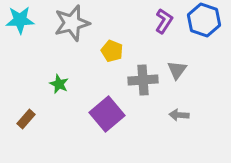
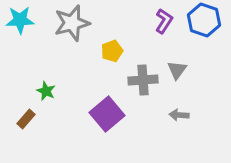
yellow pentagon: rotated 30 degrees clockwise
green star: moved 13 px left, 7 px down
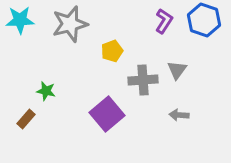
gray star: moved 2 px left, 1 px down
green star: rotated 12 degrees counterclockwise
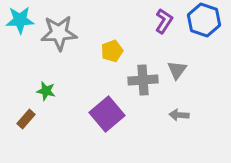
gray star: moved 11 px left, 9 px down; rotated 12 degrees clockwise
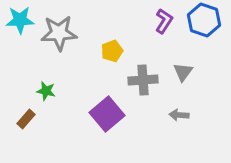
gray triangle: moved 6 px right, 2 px down
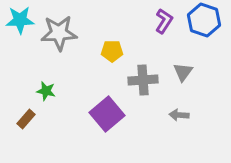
yellow pentagon: rotated 20 degrees clockwise
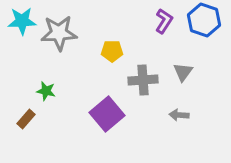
cyan star: moved 2 px right, 1 px down
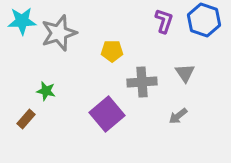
purple L-shape: rotated 15 degrees counterclockwise
gray star: rotated 15 degrees counterclockwise
gray triangle: moved 2 px right, 1 px down; rotated 10 degrees counterclockwise
gray cross: moved 1 px left, 2 px down
gray arrow: moved 1 px left, 1 px down; rotated 42 degrees counterclockwise
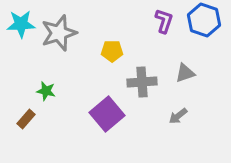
cyan star: moved 1 px left, 3 px down
gray triangle: rotated 45 degrees clockwise
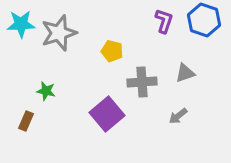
yellow pentagon: rotated 15 degrees clockwise
brown rectangle: moved 2 px down; rotated 18 degrees counterclockwise
